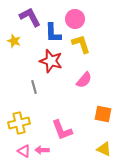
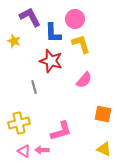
pink L-shape: moved 1 px left, 1 px down; rotated 85 degrees counterclockwise
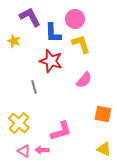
yellow cross: rotated 35 degrees counterclockwise
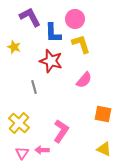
yellow star: moved 6 px down
pink L-shape: rotated 40 degrees counterclockwise
pink triangle: moved 2 px left, 2 px down; rotated 32 degrees clockwise
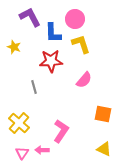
red star: rotated 20 degrees counterclockwise
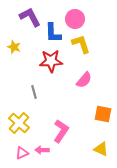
gray line: moved 5 px down
yellow triangle: moved 3 px left
pink triangle: rotated 32 degrees clockwise
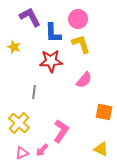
pink circle: moved 3 px right
gray line: rotated 24 degrees clockwise
orange square: moved 1 px right, 2 px up
pink arrow: rotated 48 degrees counterclockwise
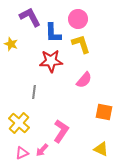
yellow star: moved 3 px left, 3 px up
